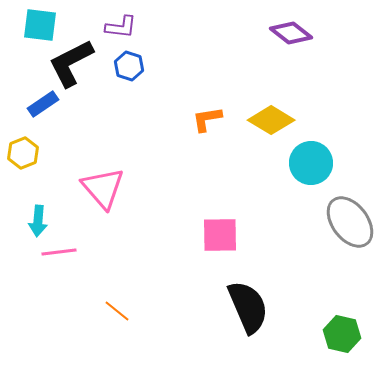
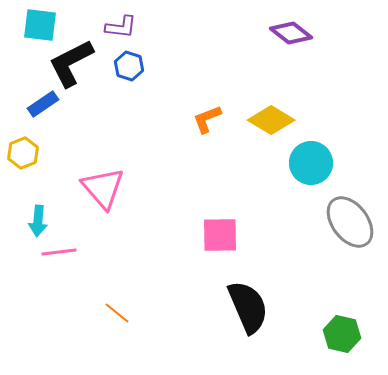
orange L-shape: rotated 12 degrees counterclockwise
orange line: moved 2 px down
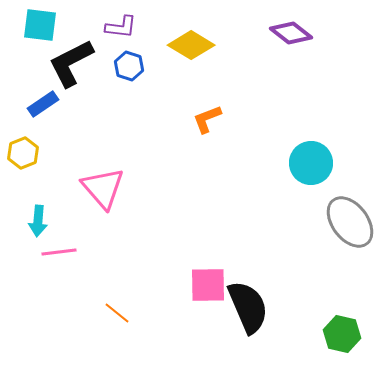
yellow diamond: moved 80 px left, 75 px up
pink square: moved 12 px left, 50 px down
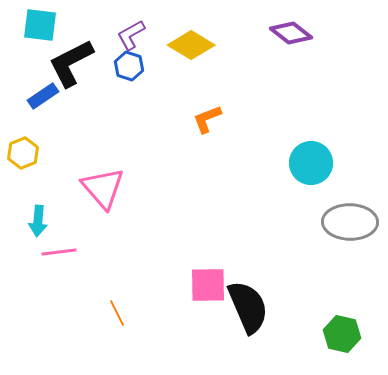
purple L-shape: moved 10 px right, 8 px down; rotated 144 degrees clockwise
blue rectangle: moved 8 px up
gray ellipse: rotated 52 degrees counterclockwise
orange line: rotated 24 degrees clockwise
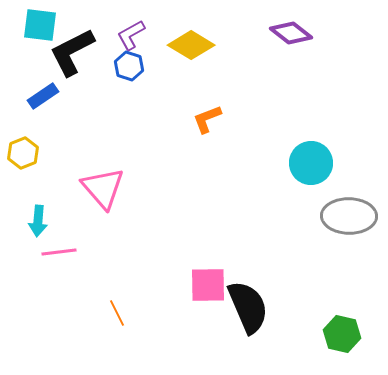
black L-shape: moved 1 px right, 11 px up
gray ellipse: moved 1 px left, 6 px up
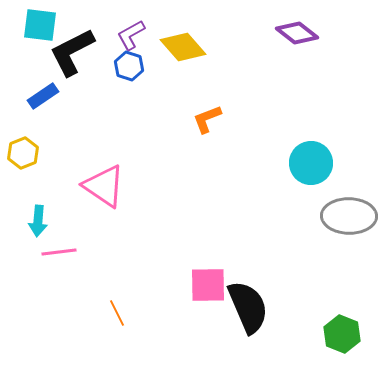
purple diamond: moved 6 px right
yellow diamond: moved 8 px left, 2 px down; rotated 18 degrees clockwise
pink triangle: moved 1 px right, 2 px up; rotated 15 degrees counterclockwise
green hexagon: rotated 9 degrees clockwise
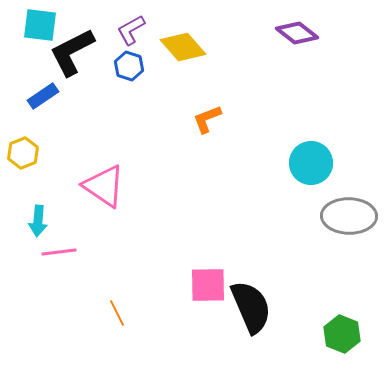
purple L-shape: moved 5 px up
black semicircle: moved 3 px right
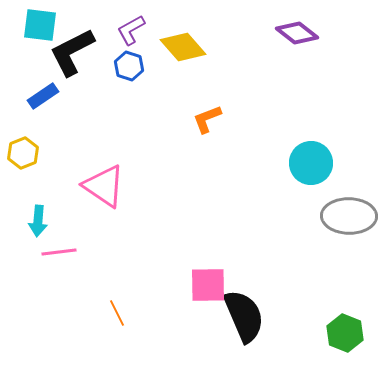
black semicircle: moved 7 px left, 9 px down
green hexagon: moved 3 px right, 1 px up
